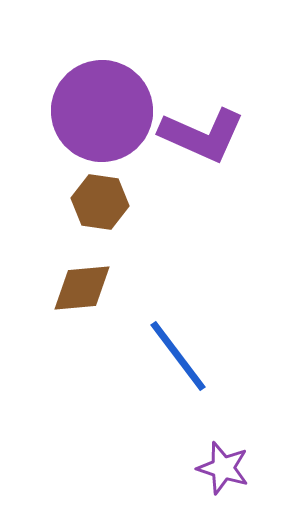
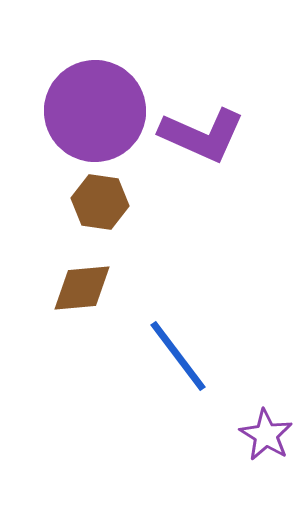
purple circle: moved 7 px left
purple star: moved 43 px right, 33 px up; rotated 14 degrees clockwise
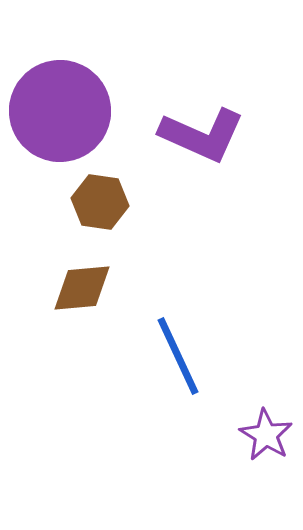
purple circle: moved 35 px left
blue line: rotated 12 degrees clockwise
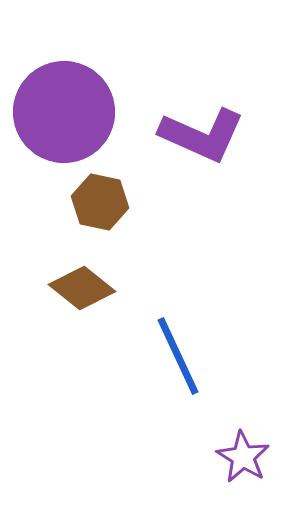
purple circle: moved 4 px right, 1 px down
brown hexagon: rotated 4 degrees clockwise
brown diamond: rotated 44 degrees clockwise
purple star: moved 23 px left, 22 px down
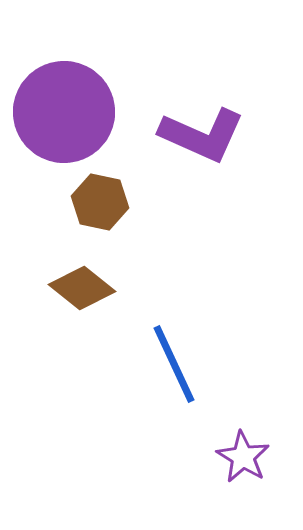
blue line: moved 4 px left, 8 px down
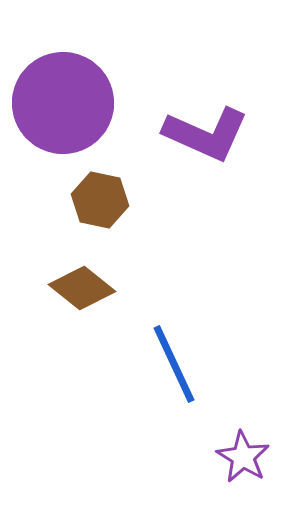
purple circle: moved 1 px left, 9 px up
purple L-shape: moved 4 px right, 1 px up
brown hexagon: moved 2 px up
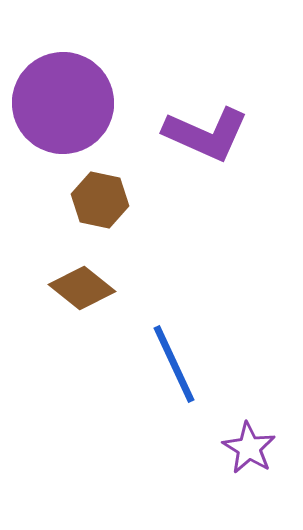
purple star: moved 6 px right, 9 px up
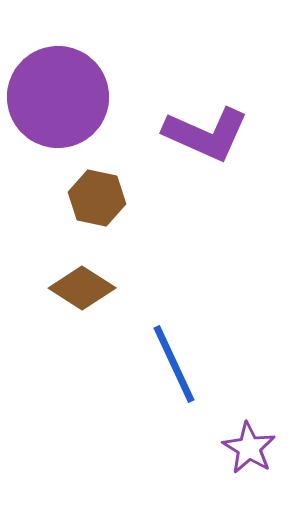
purple circle: moved 5 px left, 6 px up
brown hexagon: moved 3 px left, 2 px up
brown diamond: rotated 6 degrees counterclockwise
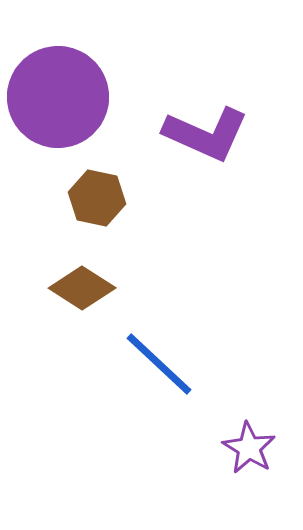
blue line: moved 15 px left; rotated 22 degrees counterclockwise
